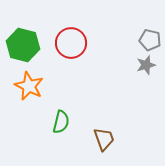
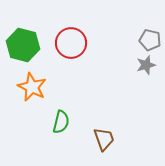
orange star: moved 3 px right, 1 px down
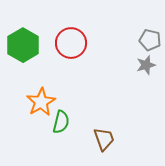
green hexagon: rotated 16 degrees clockwise
orange star: moved 9 px right, 15 px down; rotated 16 degrees clockwise
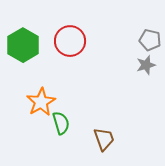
red circle: moved 1 px left, 2 px up
green semicircle: moved 1 px down; rotated 30 degrees counterclockwise
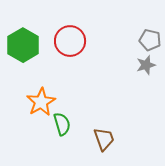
green semicircle: moved 1 px right, 1 px down
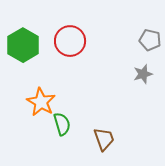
gray star: moved 3 px left, 9 px down
orange star: rotated 12 degrees counterclockwise
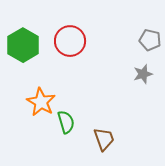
green semicircle: moved 4 px right, 2 px up
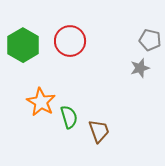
gray star: moved 3 px left, 6 px up
green semicircle: moved 3 px right, 5 px up
brown trapezoid: moved 5 px left, 8 px up
